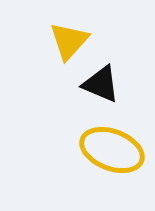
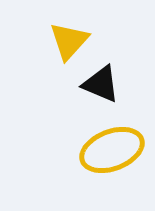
yellow ellipse: rotated 42 degrees counterclockwise
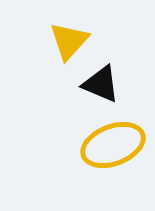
yellow ellipse: moved 1 px right, 5 px up
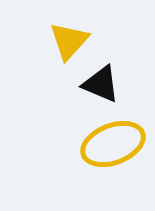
yellow ellipse: moved 1 px up
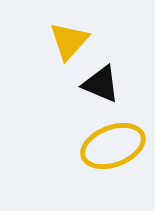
yellow ellipse: moved 2 px down
